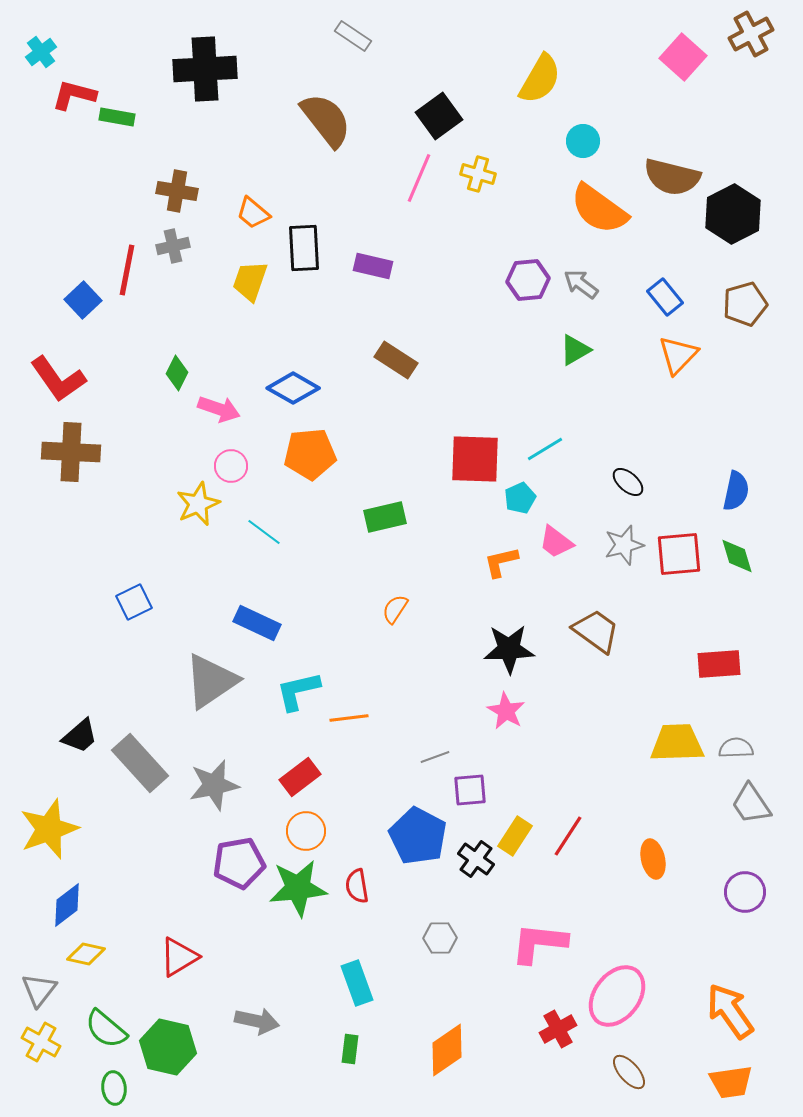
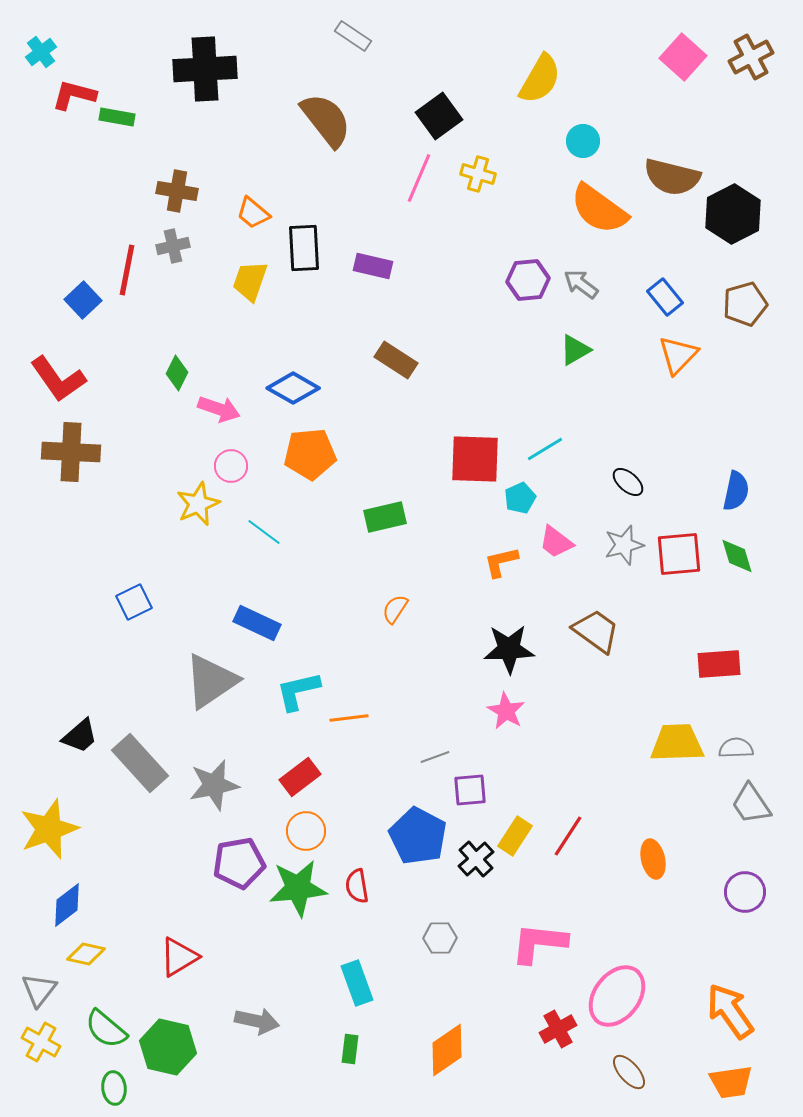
brown cross at (751, 34): moved 23 px down
black cross at (476, 859): rotated 12 degrees clockwise
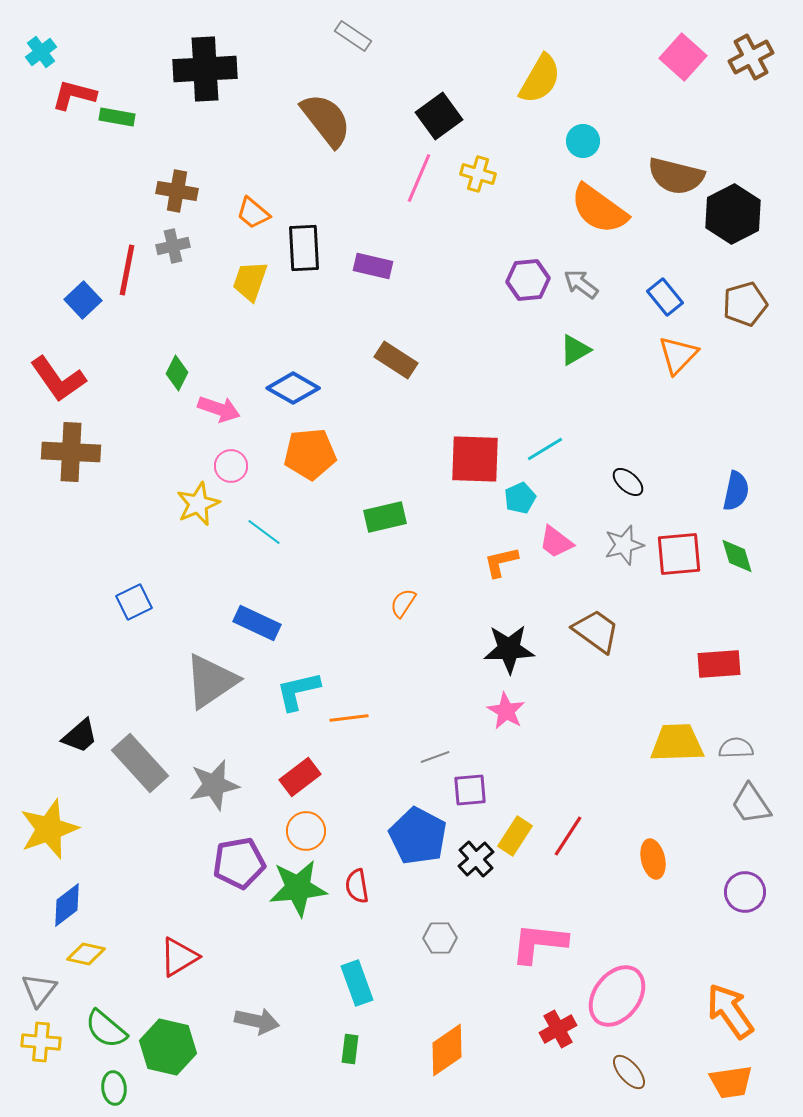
brown semicircle at (672, 177): moved 4 px right, 1 px up
orange semicircle at (395, 609): moved 8 px right, 6 px up
yellow cross at (41, 1042): rotated 24 degrees counterclockwise
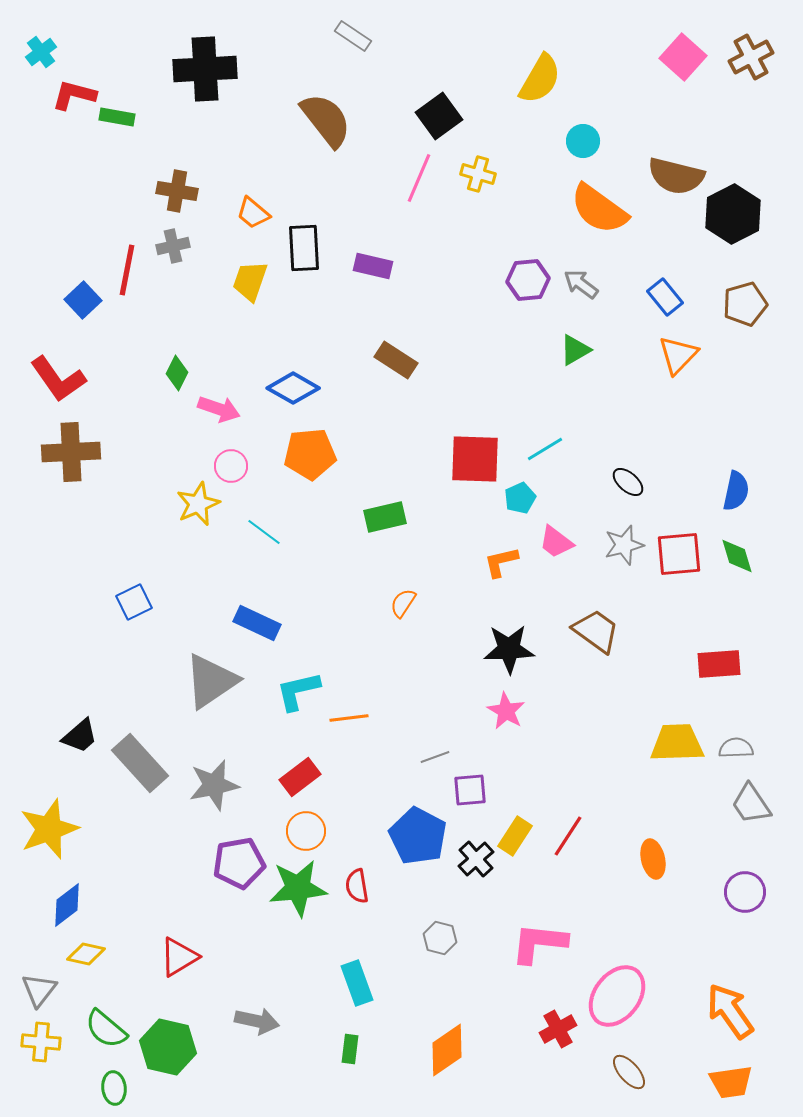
brown cross at (71, 452): rotated 6 degrees counterclockwise
gray hexagon at (440, 938): rotated 16 degrees clockwise
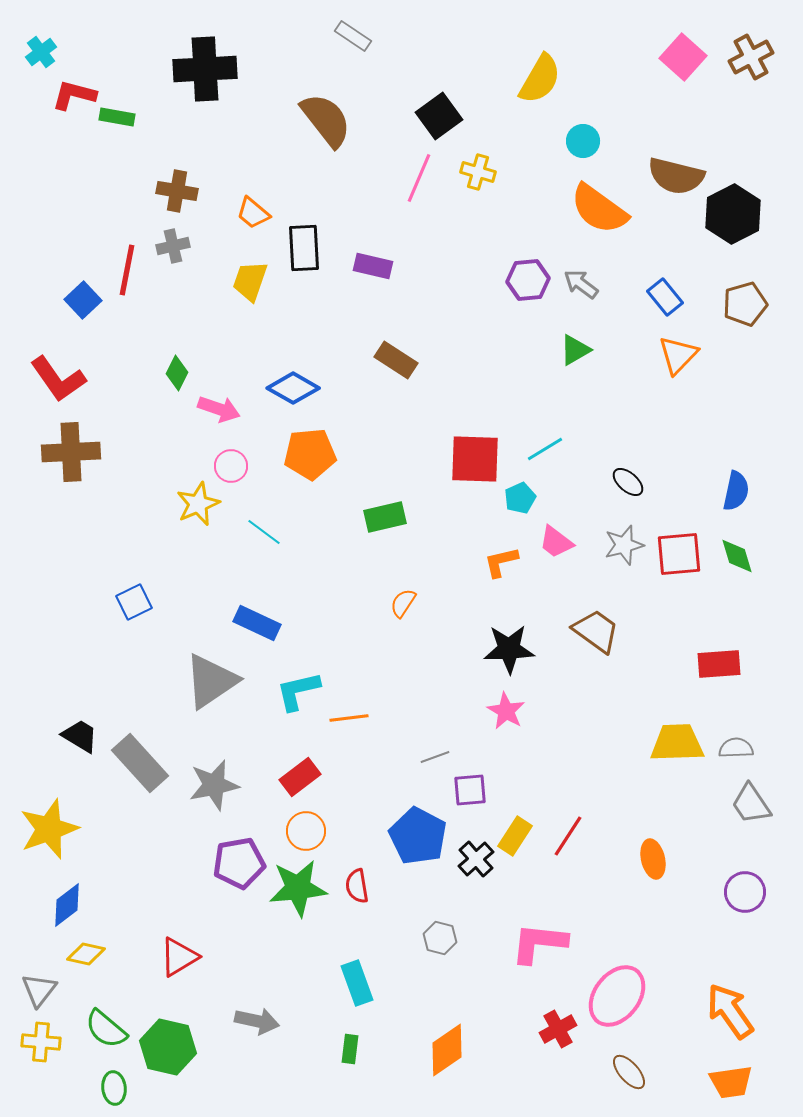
yellow cross at (478, 174): moved 2 px up
black trapezoid at (80, 736): rotated 108 degrees counterclockwise
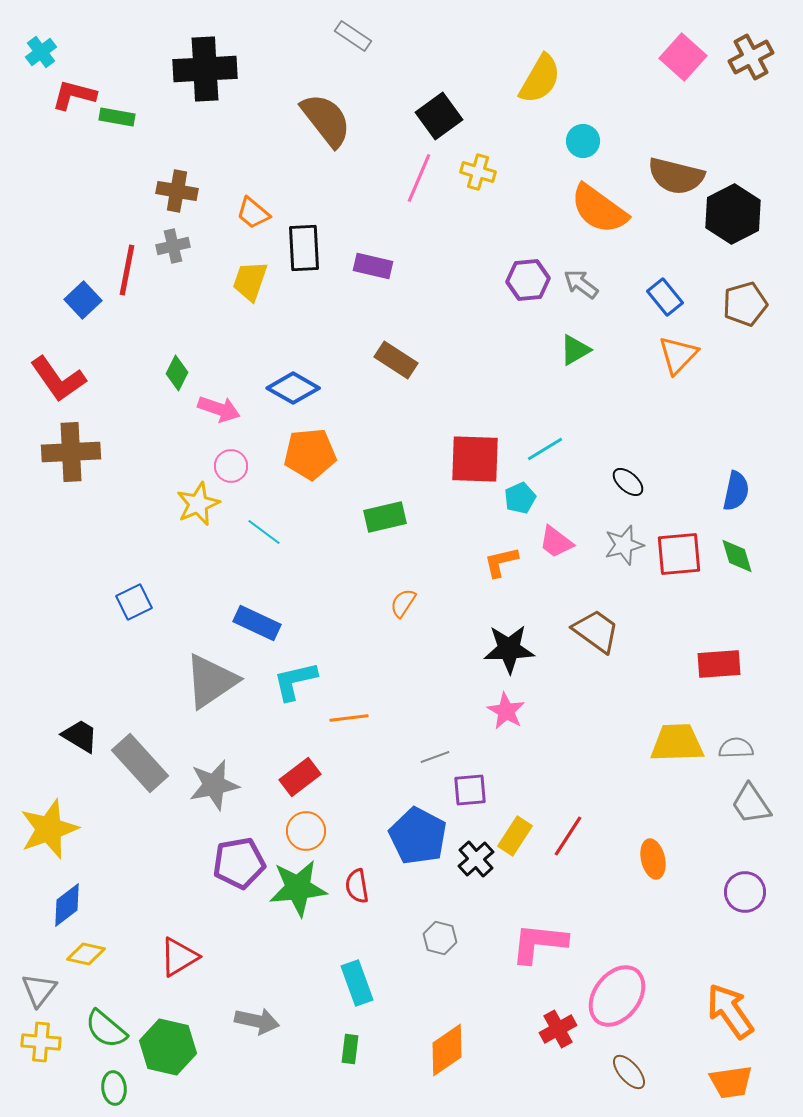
cyan L-shape at (298, 691): moved 3 px left, 10 px up
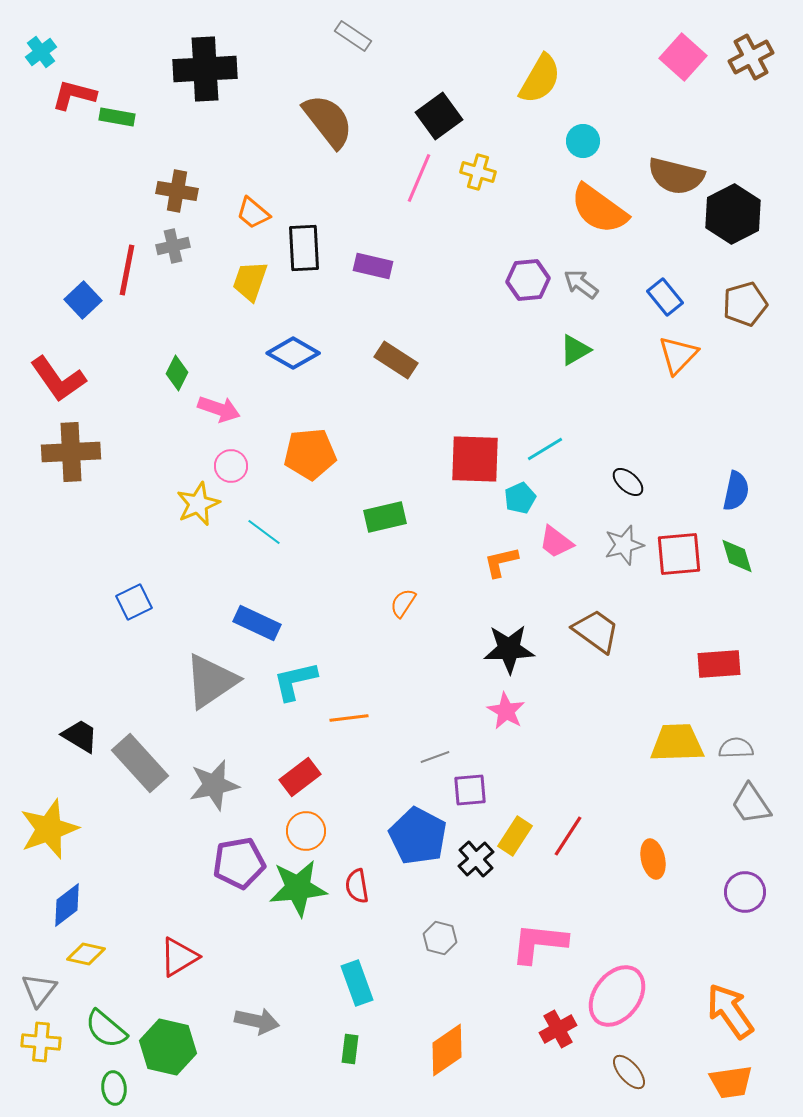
brown semicircle at (326, 120): moved 2 px right, 1 px down
blue diamond at (293, 388): moved 35 px up
